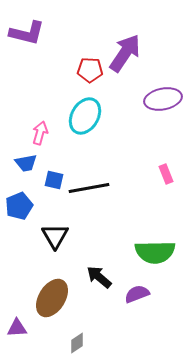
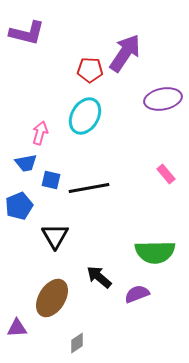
pink rectangle: rotated 18 degrees counterclockwise
blue square: moved 3 px left
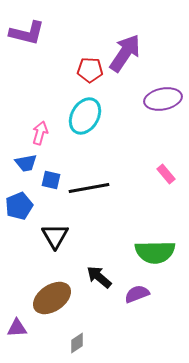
brown ellipse: rotated 24 degrees clockwise
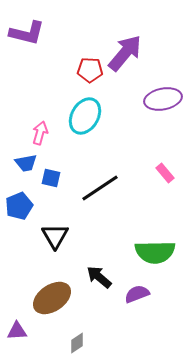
purple arrow: rotated 6 degrees clockwise
pink rectangle: moved 1 px left, 1 px up
blue square: moved 2 px up
black line: moved 11 px right; rotated 24 degrees counterclockwise
purple triangle: moved 3 px down
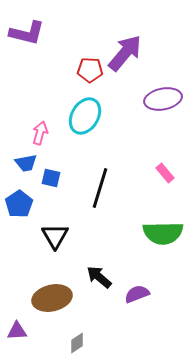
black line: rotated 39 degrees counterclockwise
blue pentagon: moved 2 px up; rotated 12 degrees counterclockwise
green semicircle: moved 8 px right, 19 px up
brown ellipse: rotated 21 degrees clockwise
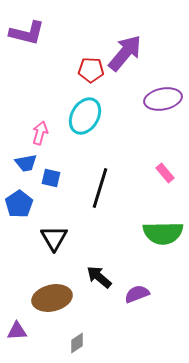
red pentagon: moved 1 px right
black triangle: moved 1 px left, 2 px down
